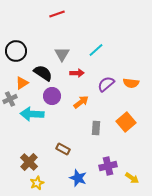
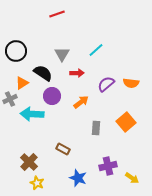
yellow star: rotated 24 degrees counterclockwise
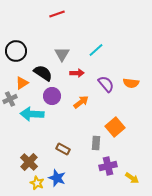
purple semicircle: rotated 90 degrees clockwise
orange square: moved 11 px left, 5 px down
gray rectangle: moved 15 px down
blue star: moved 21 px left
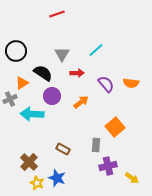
gray rectangle: moved 2 px down
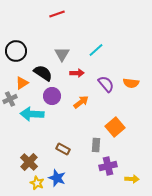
yellow arrow: moved 1 px down; rotated 32 degrees counterclockwise
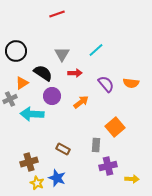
red arrow: moved 2 px left
brown cross: rotated 30 degrees clockwise
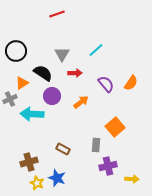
orange semicircle: rotated 63 degrees counterclockwise
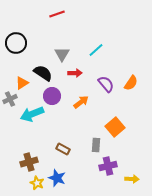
black circle: moved 8 px up
cyan arrow: rotated 25 degrees counterclockwise
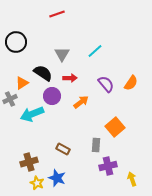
black circle: moved 1 px up
cyan line: moved 1 px left, 1 px down
red arrow: moved 5 px left, 5 px down
yellow arrow: rotated 112 degrees counterclockwise
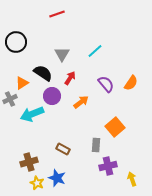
red arrow: rotated 56 degrees counterclockwise
